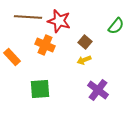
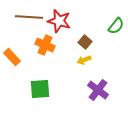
brown line: moved 1 px right
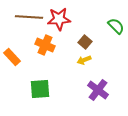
red star: moved 2 px up; rotated 20 degrees counterclockwise
green semicircle: rotated 84 degrees counterclockwise
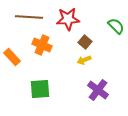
red star: moved 9 px right
orange cross: moved 3 px left
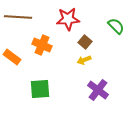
brown line: moved 11 px left
orange rectangle: rotated 12 degrees counterclockwise
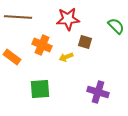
brown square: rotated 24 degrees counterclockwise
yellow arrow: moved 18 px left, 3 px up
purple cross: moved 2 px down; rotated 20 degrees counterclockwise
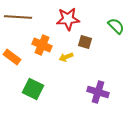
green square: moved 7 px left; rotated 30 degrees clockwise
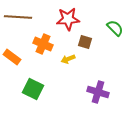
green semicircle: moved 1 px left, 2 px down
orange cross: moved 1 px right, 1 px up
yellow arrow: moved 2 px right, 2 px down
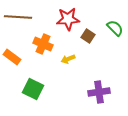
brown square: moved 3 px right, 6 px up; rotated 16 degrees clockwise
purple cross: moved 1 px right; rotated 25 degrees counterclockwise
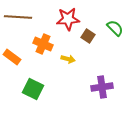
yellow arrow: rotated 144 degrees counterclockwise
purple cross: moved 3 px right, 5 px up
